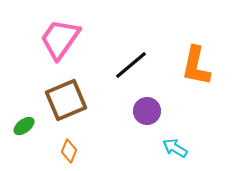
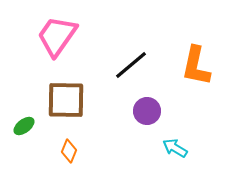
pink trapezoid: moved 3 px left, 3 px up
brown square: rotated 24 degrees clockwise
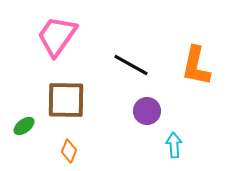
black line: rotated 69 degrees clockwise
cyan arrow: moved 1 px left, 3 px up; rotated 55 degrees clockwise
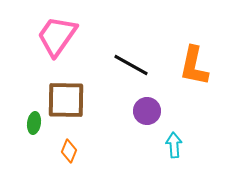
orange L-shape: moved 2 px left
green ellipse: moved 10 px right, 3 px up; rotated 45 degrees counterclockwise
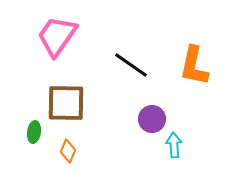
black line: rotated 6 degrees clockwise
brown square: moved 3 px down
purple circle: moved 5 px right, 8 px down
green ellipse: moved 9 px down
orange diamond: moved 1 px left
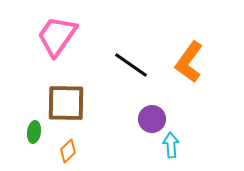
orange L-shape: moved 5 px left, 4 px up; rotated 24 degrees clockwise
cyan arrow: moved 3 px left
orange diamond: rotated 25 degrees clockwise
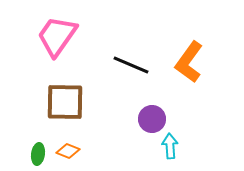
black line: rotated 12 degrees counterclockwise
brown square: moved 1 px left, 1 px up
green ellipse: moved 4 px right, 22 px down
cyan arrow: moved 1 px left, 1 px down
orange diamond: rotated 65 degrees clockwise
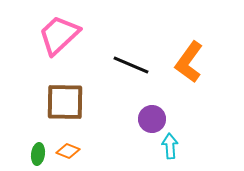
pink trapezoid: moved 2 px right, 1 px up; rotated 12 degrees clockwise
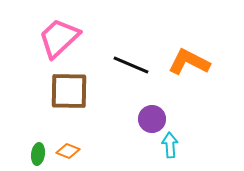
pink trapezoid: moved 3 px down
orange L-shape: rotated 81 degrees clockwise
brown square: moved 4 px right, 11 px up
cyan arrow: moved 1 px up
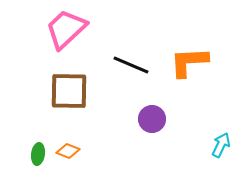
pink trapezoid: moved 7 px right, 9 px up
orange L-shape: rotated 30 degrees counterclockwise
cyan arrow: moved 51 px right; rotated 30 degrees clockwise
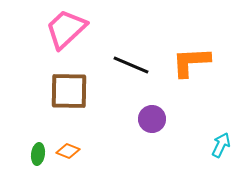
orange L-shape: moved 2 px right
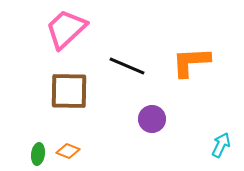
black line: moved 4 px left, 1 px down
